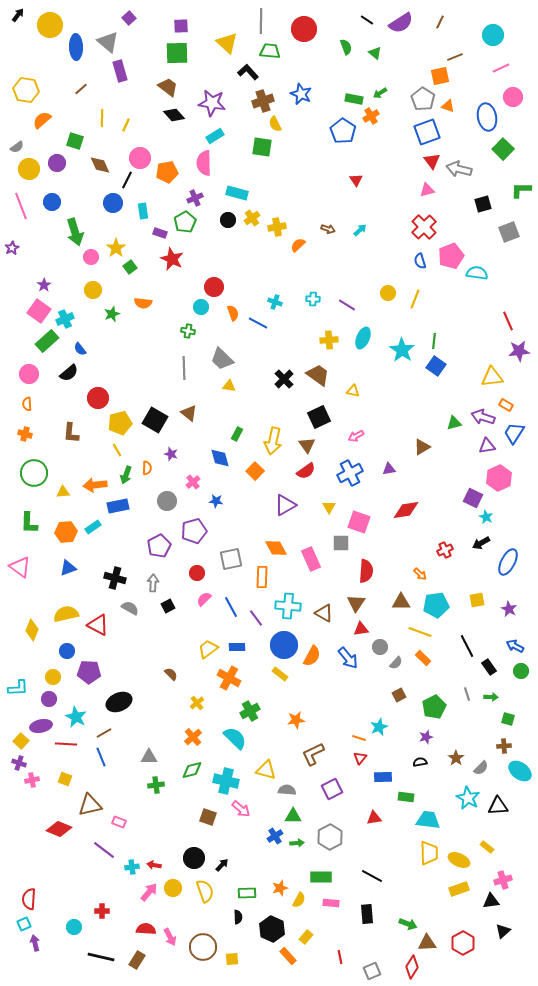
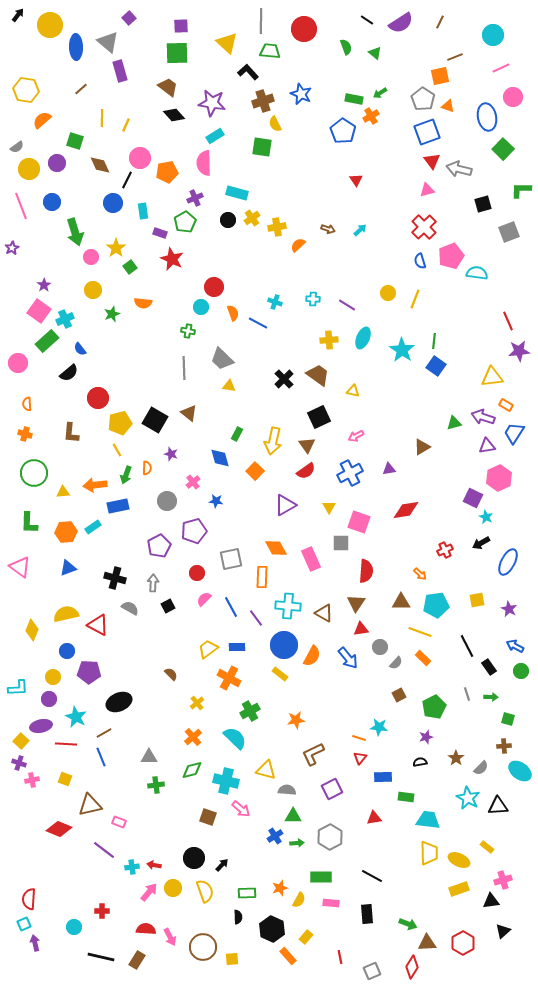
pink circle at (29, 374): moved 11 px left, 11 px up
cyan star at (379, 727): rotated 30 degrees clockwise
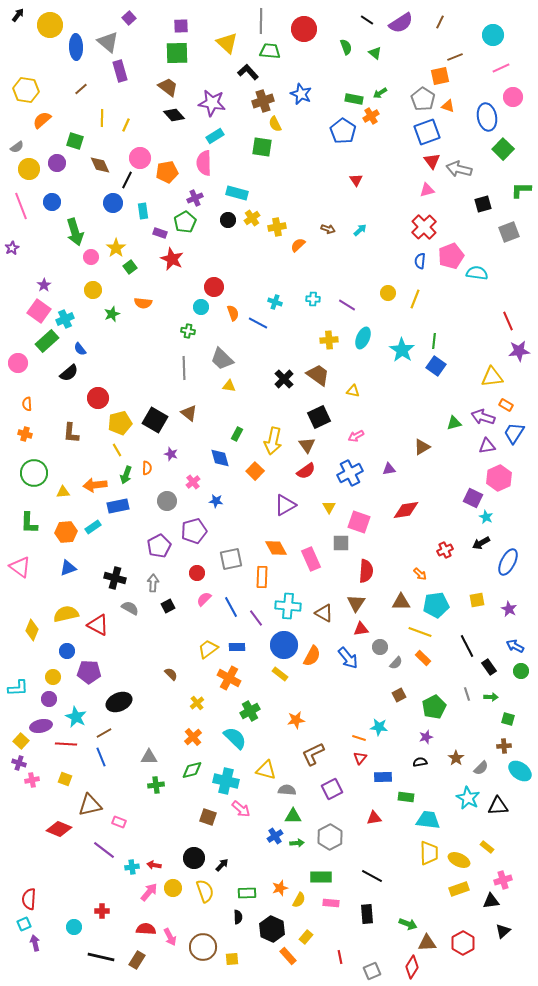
blue semicircle at (420, 261): rotated 21 degrees clockwise
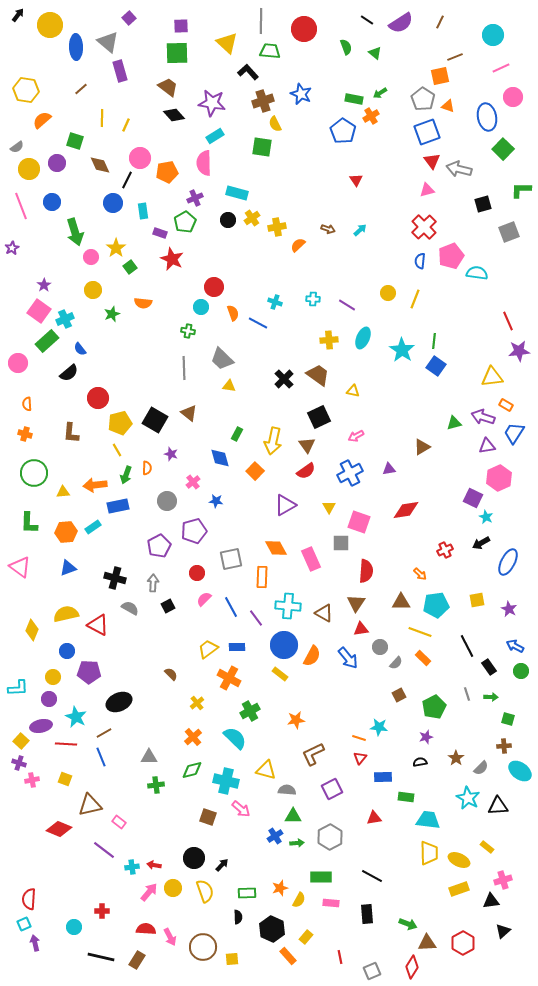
pink rectangle at (119, 822): rotated 16 degrees clockwise
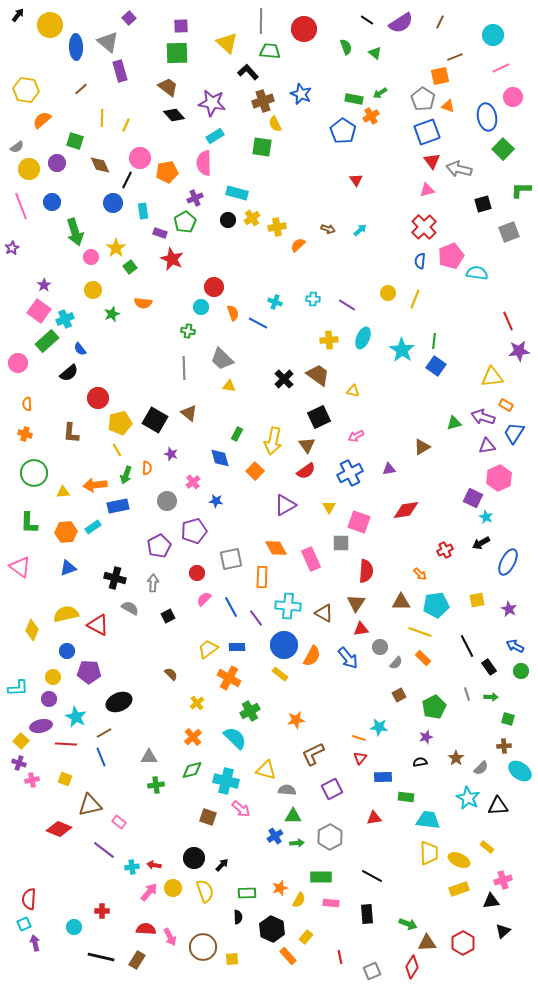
black square at (168, 606): moved 10 px down
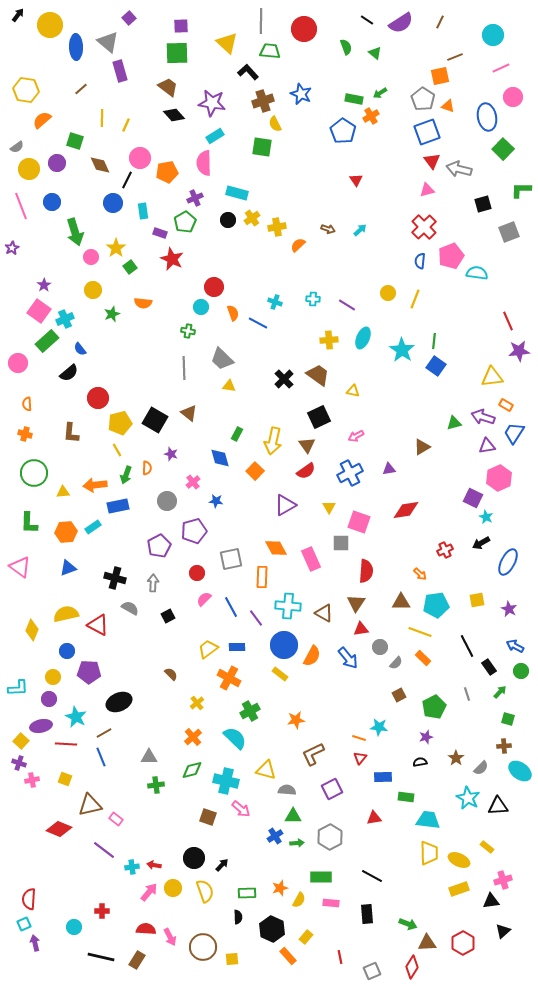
green arrow at (491, 697): moved 9 px right, 5 px up; rotated 48 degrees counterclockwise
pink rectangle at (119, 822): moved 3 px left, 3 px up
